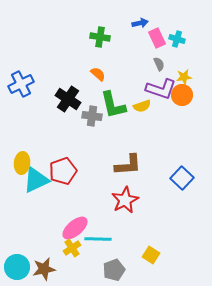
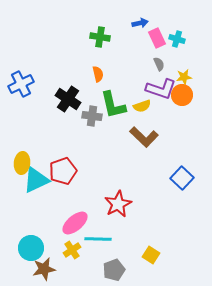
orange semicircle: rotated 35 degrees clockwise
brown L-shape: moved 16 px right, 28 px up; rotated 48 degrees clockwise
red star: moved 7 px left, 4 px down
pink ellipse: moved 5 px up
yellow cross: moved 2 px down
cyan circle: moved 14 px right, 19 px up
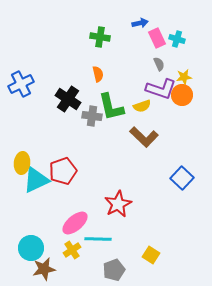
green L-shape: moved 2 px left, 2 px down
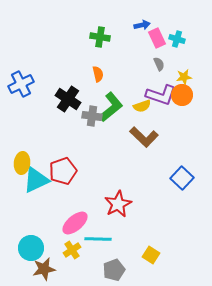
blue arrow: moved 2 px right, 2 px down
purple L-shape: moved 6 px down
green L-shape: rotated 116 degrees counterclockwise
